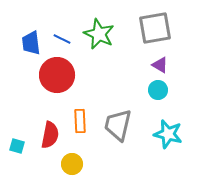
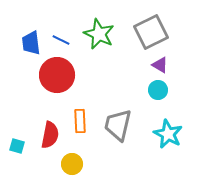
gray square: moved 4 px left, 4 px down; rotated 16 degrees counterclockwise
blue line: moved 1 px left, 1 px down
cyan star: rotated 12 degrees clockwise
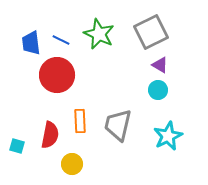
cyan star: moved 2 px down; rotated 20 degrees clockwise
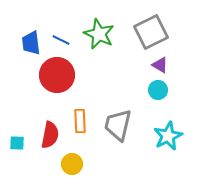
cyan square: moved 3 px up; rotated 14 degrees counterclockwise
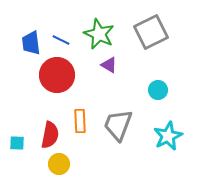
purple triangle: moved 51 px left
gray trapezoid: rotated 8 degrees clockwise
yellow circle: moved 13 px left
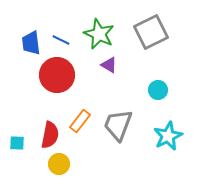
orange rectangle: rotated 40 degrees clockwise
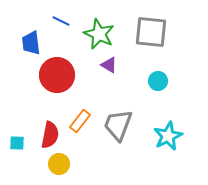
gray square: rotated 32 degrees clockwise
blue line: moved 19 px up
cyan circle: moved 9 px up
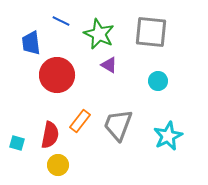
cyan square: rotated 14 degrees clockwise
yellow circle: moved 1 px left, 1 px down
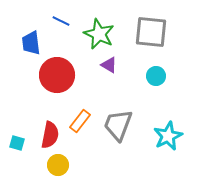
cyan circle: moved 2 px left, 5 px up
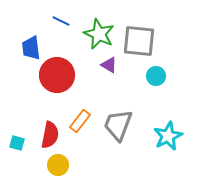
gray square: moved 12 px left, 9 px down
blue trapezoid: moved 5 px down
